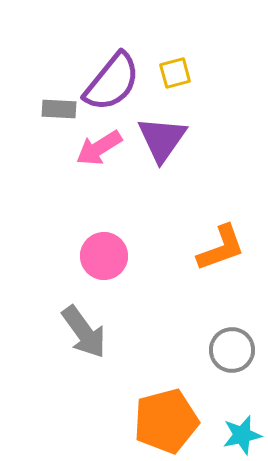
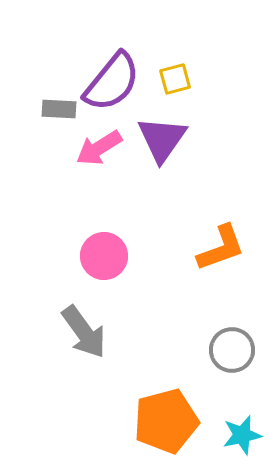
yellow square: moved 6 px down
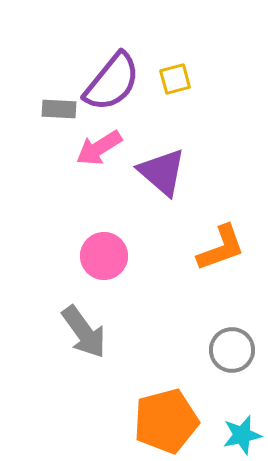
purple triangle: moved 33 px down; rotated 24 degrees counterclockwise
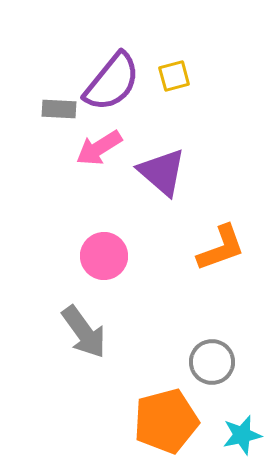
yellow square: moved 1 px left, 3 px up
gray circle: moved 20 px left, 12 px down
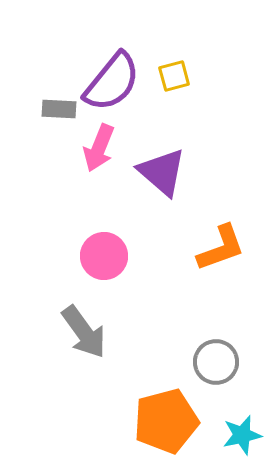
pink arrow: rotated 36 degrees counterclockwise
gray circle: moved 4 px right
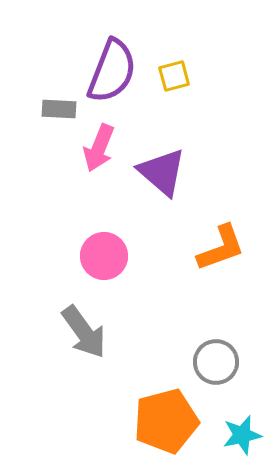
purple semicircle: moved 11 px up; rotated 18 degrees counterclockwise
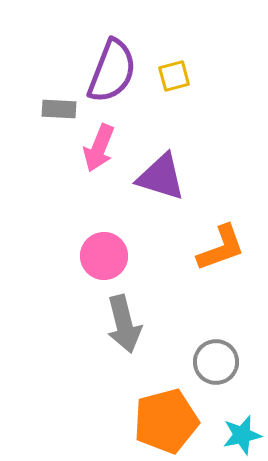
purple triangle: moved 1 px left, 5 px down; rotated 24 degrees counterclockwise
gray arrow: moved 40 px right, 8 px up; rotated 22 degrees clockwise
